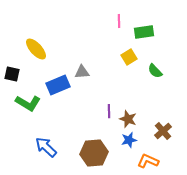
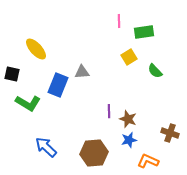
blue rectangle: rotated 45 degrees counterclockwise
brown cross: moved 7 px right, 2 px down; rotated 30 degrees counterclockwise
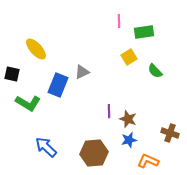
gray triangle: rotated 21 degrees counterclockwise
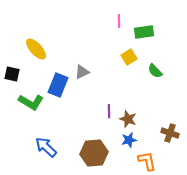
green L-shape: moved 3 px right, 1 px up
orange L-shape: moved 1 px left; rotated 55 degrees clockwise
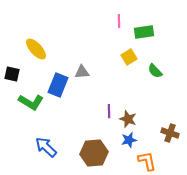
gray triangle: rotated 21 degrees clockwise
